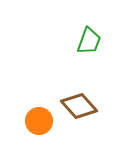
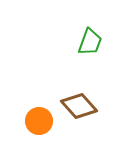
green trapezoid: moved 1 px right, 1 px down
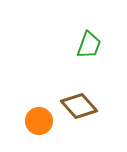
green trapezoid: moved 1 px left, 3 px down
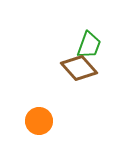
brown diamond: moved 38 px up
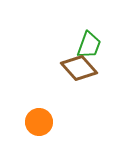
orange circle: moved 1 px down
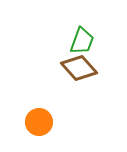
green trapezoid: moved 7 px left, 4 px up
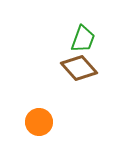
green trapezoid: moved 1 px right, 2 px up
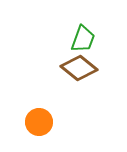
brown diamond: rotated 9 degrees counterclockwise
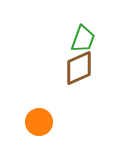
brown diamond: rotated 63 degrees counterclockwise
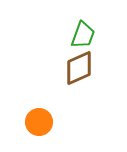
green trapezoid: moved 4 px up
